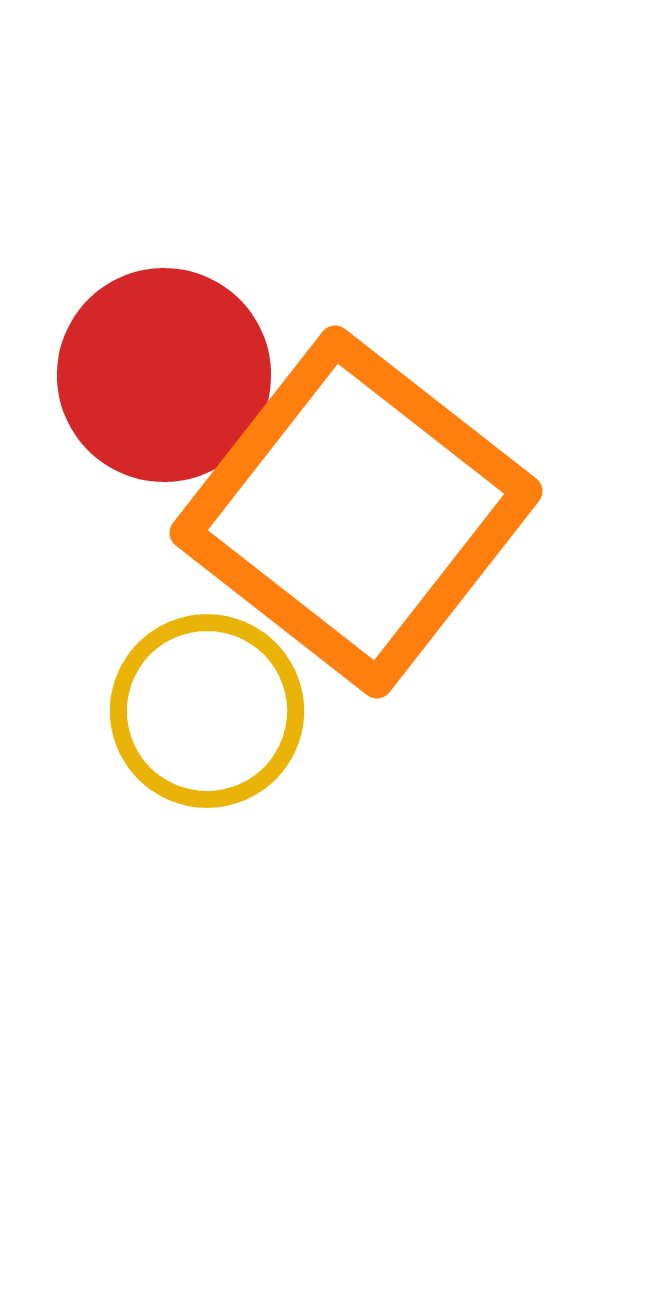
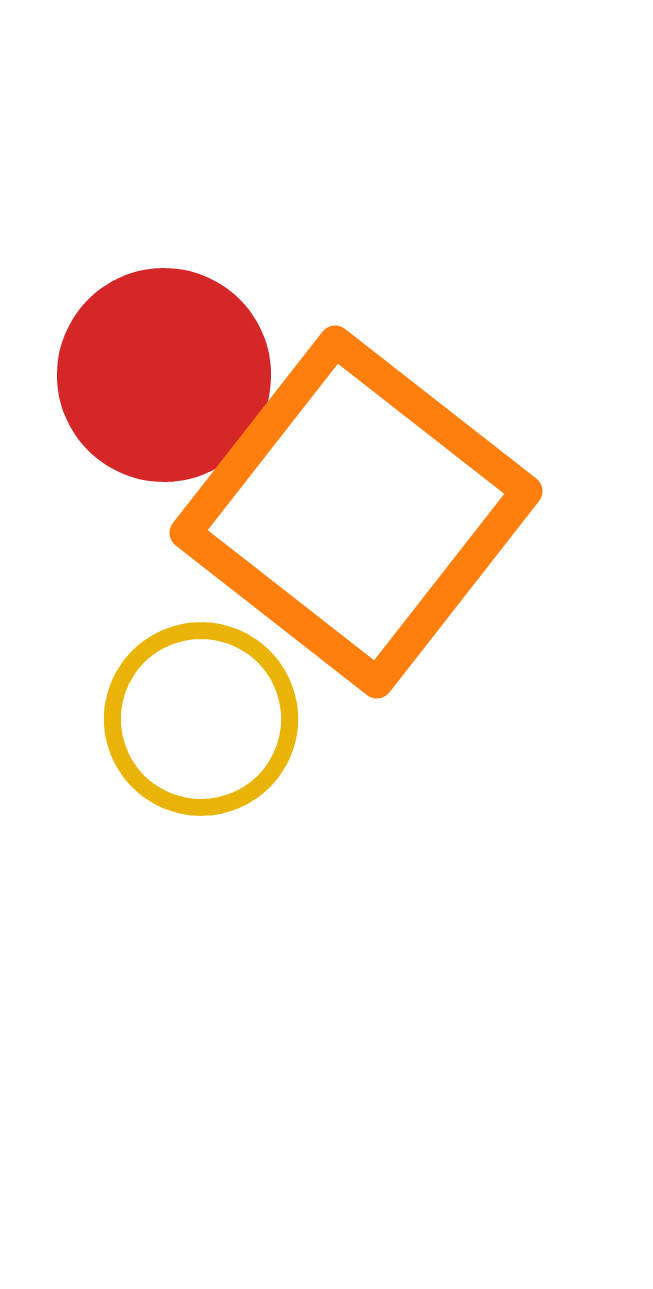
yellow circle: moved 6 px left, 8 px down
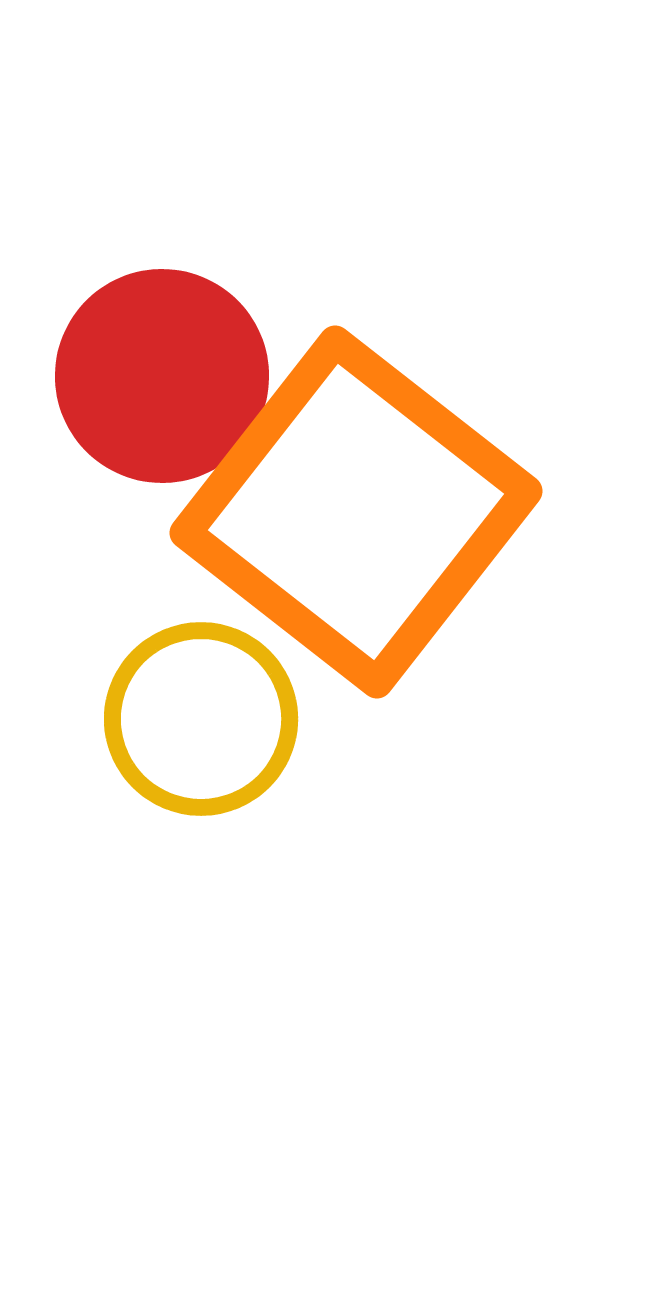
red circle: moved 2 px left, 1 px down
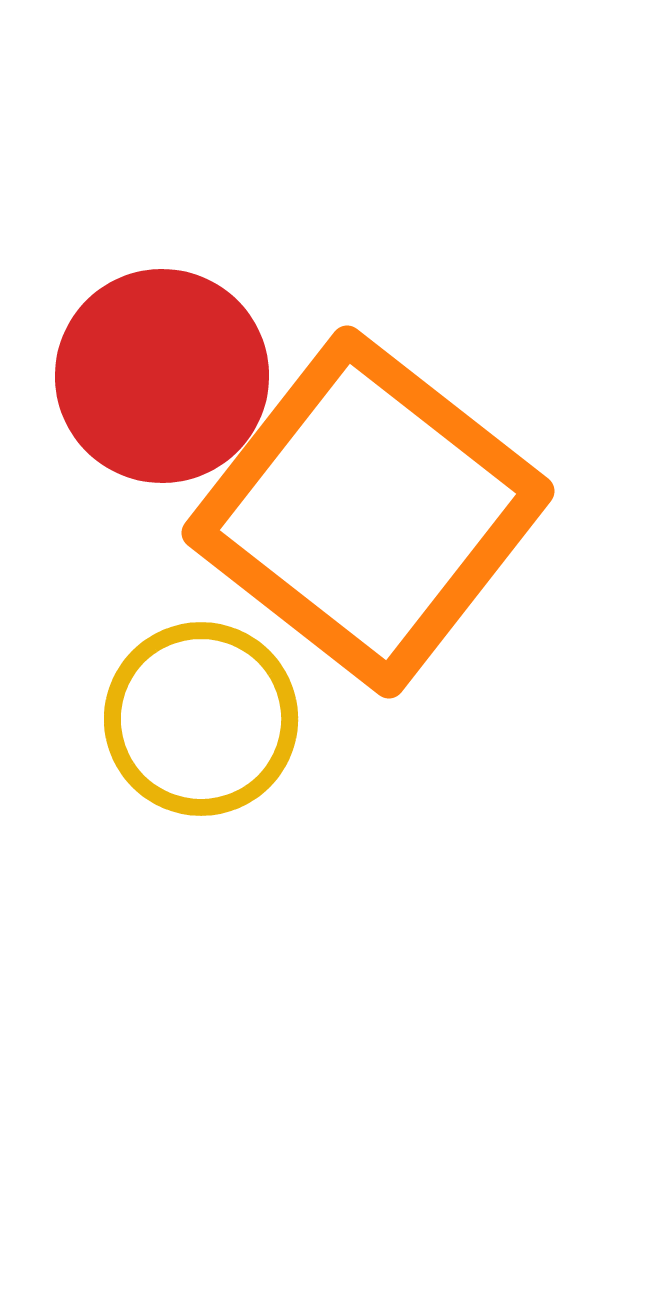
orange square: moved 12 px right
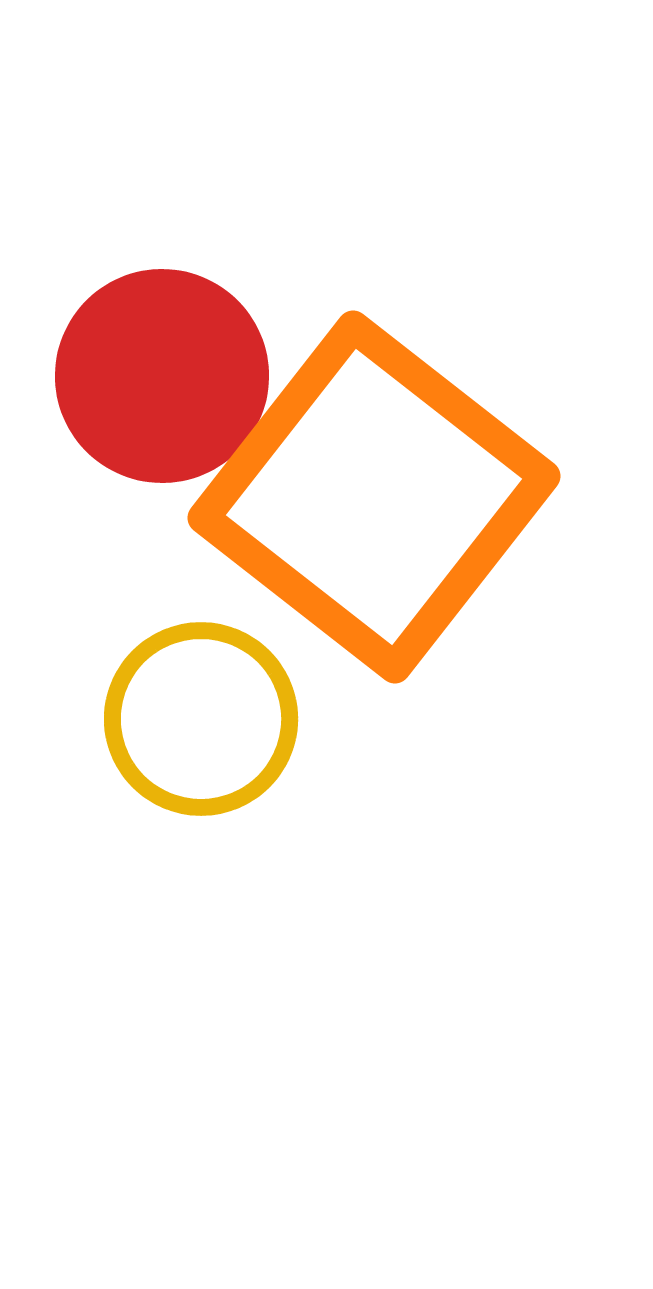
orange square: moved 6 px right, 15 px up
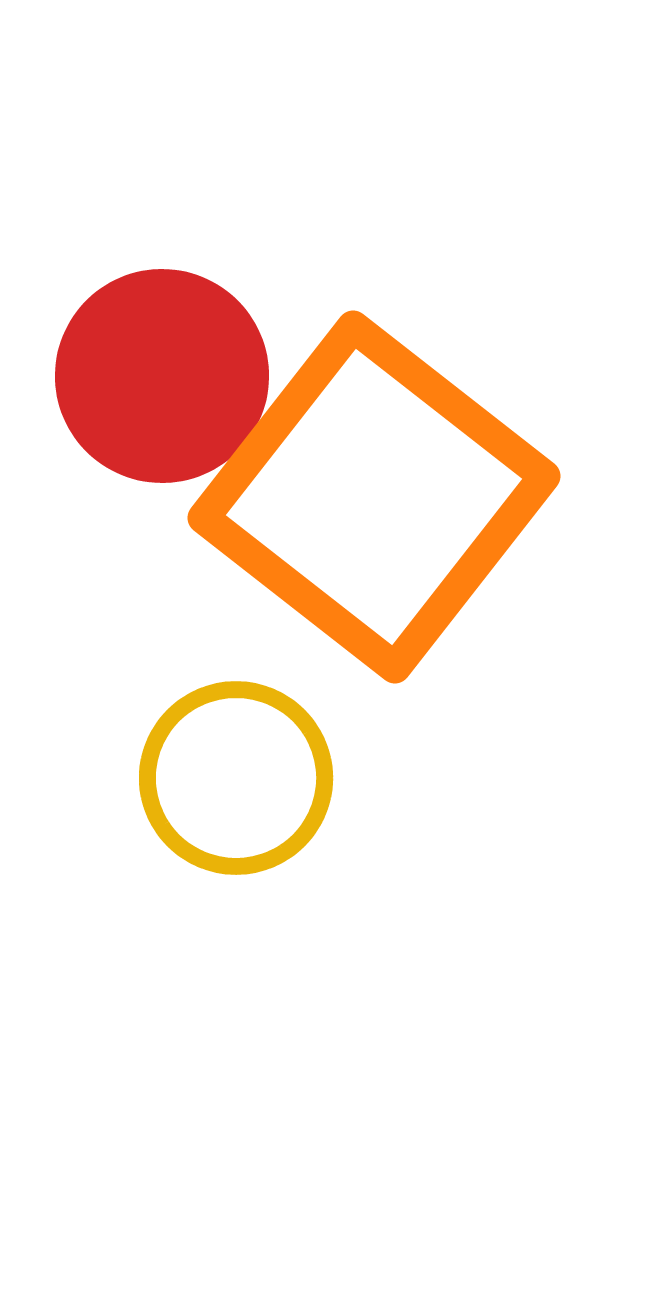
yellow circle: moved 35 px right, 59 px down
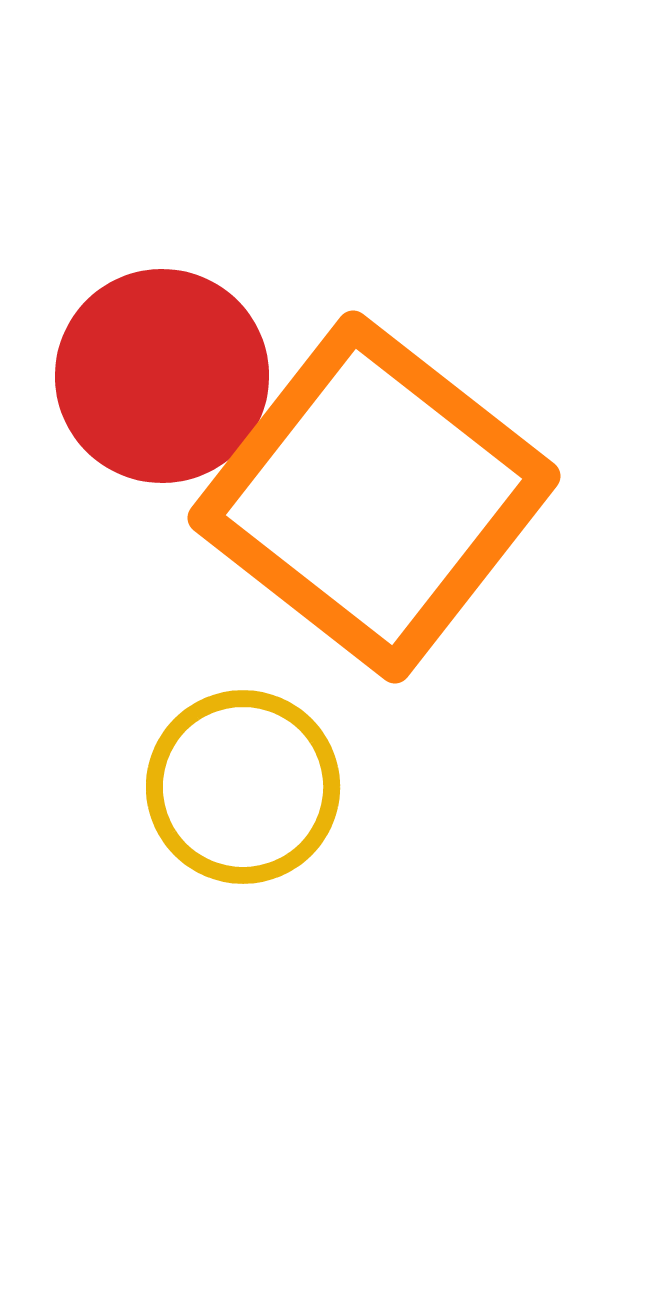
yellow circle: moved 7 px right, 9 px down
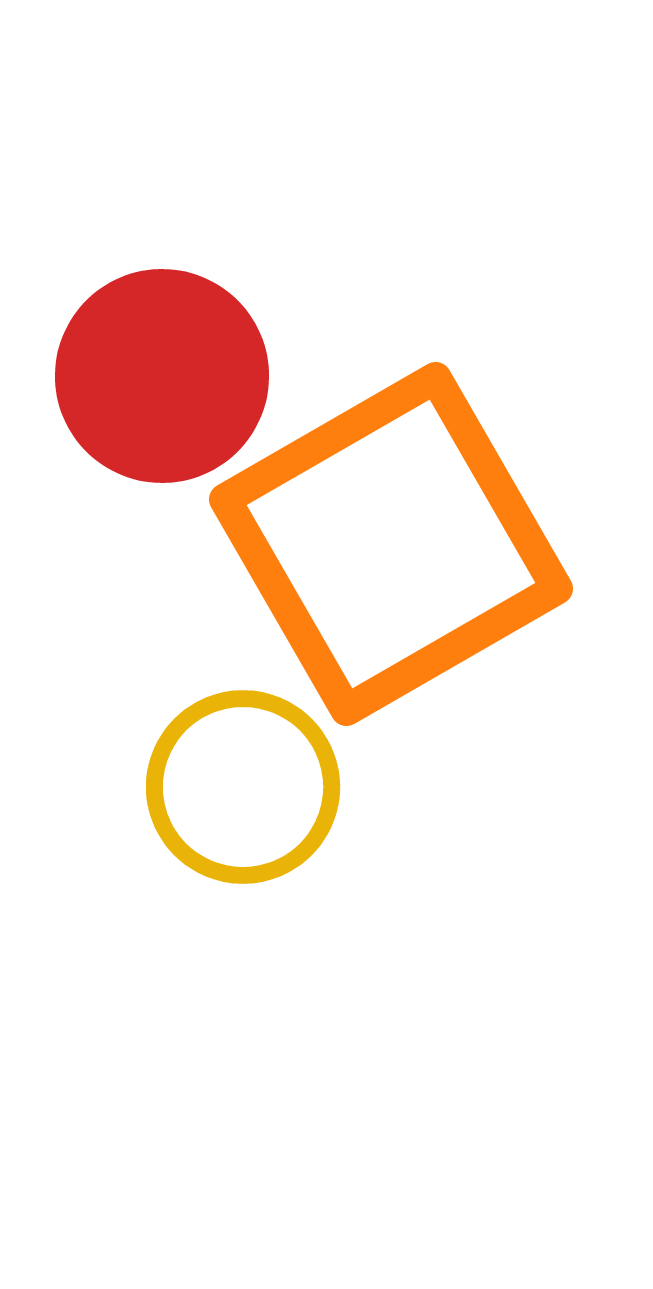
orange square: moved 17 px right, 47 px down; rotated 22 degrees clockwise
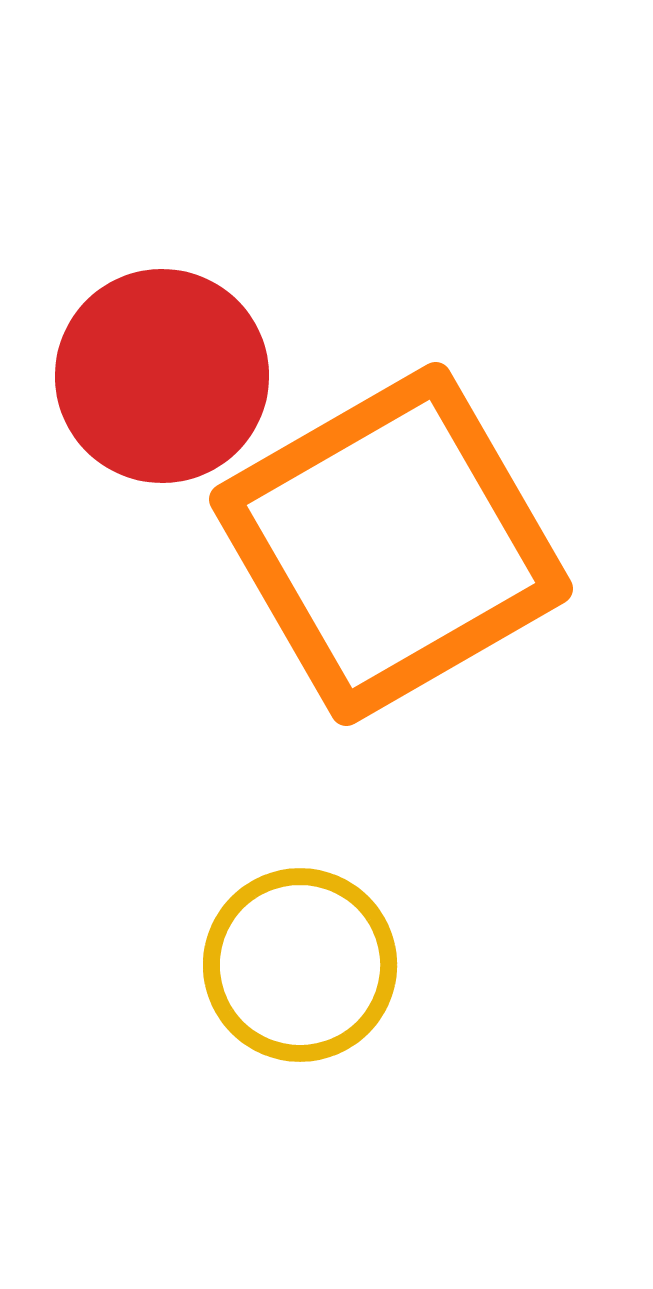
yellow circle: moved 57 px right, 178 px down
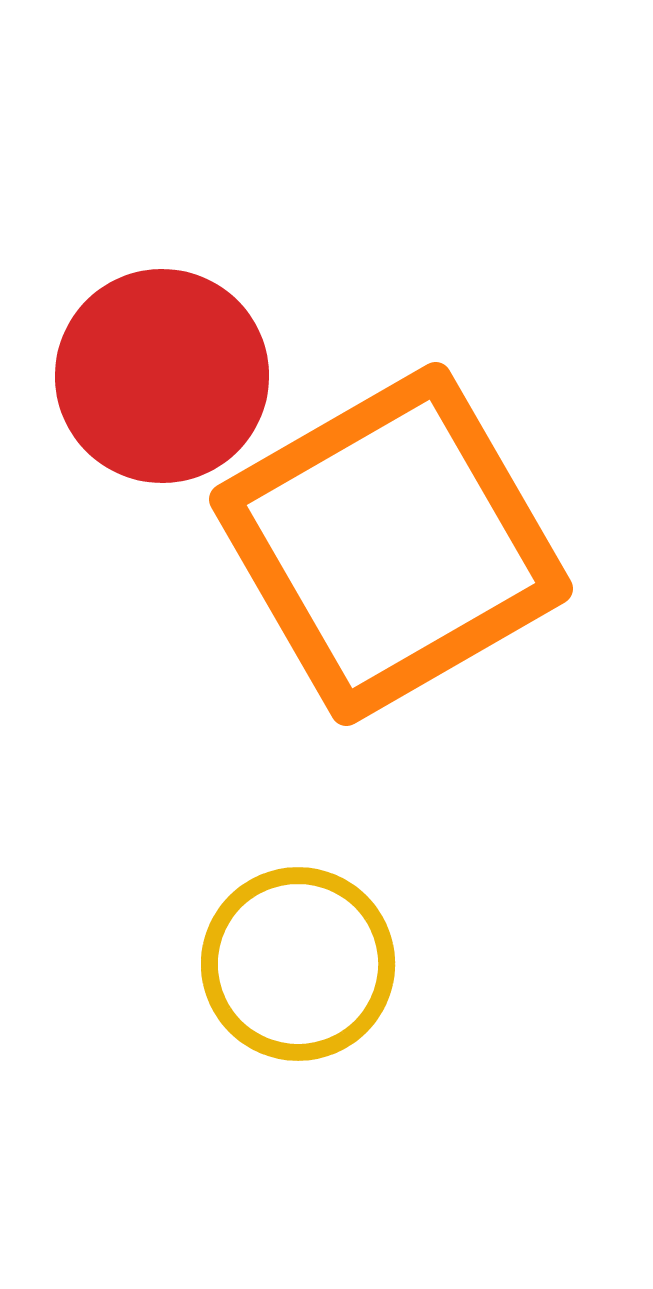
yellow circle: moved 2 px left, 1 px up
